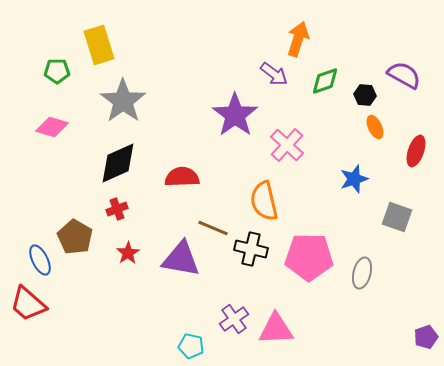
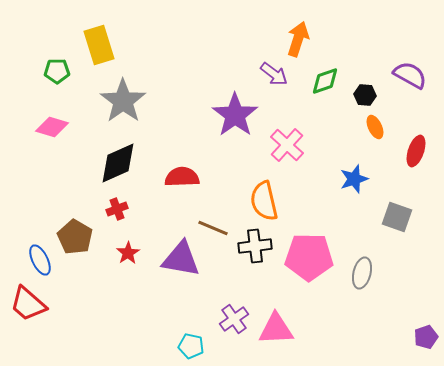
purple semicircle: moved 6 px right
black cross: moved 4 px right, 3 px up; rotated 20 degrees counterclockwise
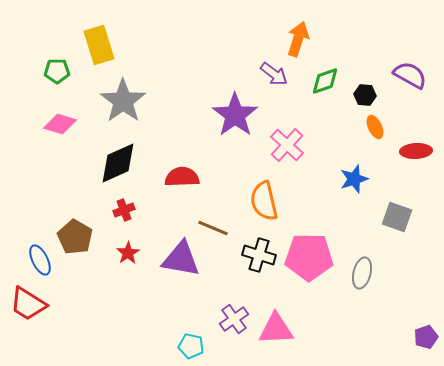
pink diamond: moved 8 px right, 3 px up
red ellipse: rotated 68 degrees clockwise
red cross: moved 7 px right, 1 px down
black cross: moved 4 px right, 9 px down; rotated 24 degrees clockwise
red trapezoid: rotated 9 degrees counterclockwise
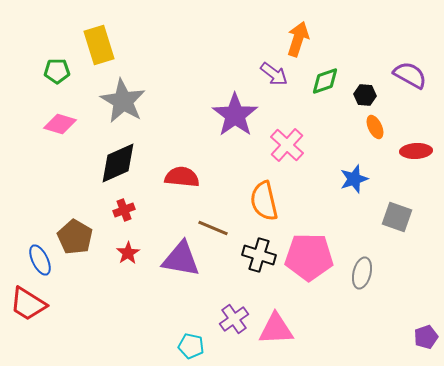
gray star: rotated 6 degrees counterclockwise
red semicircle: rotated 8 degrees clockwise
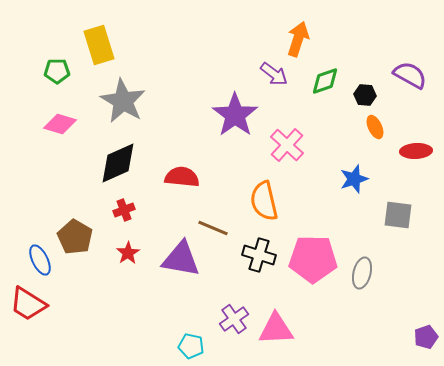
gray square: moved 1 px right, 2 px up; rotated 12 degrees counterclockwise
pink pentagon: moved 4 px right, 2 px down
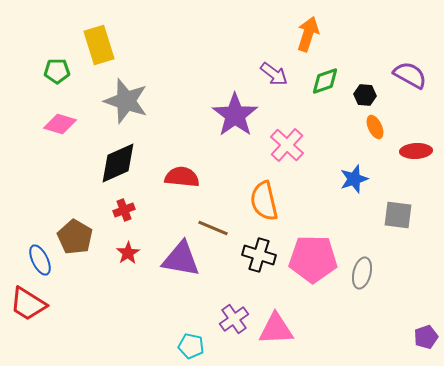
orange arrow: moved 10 px right, 5 px up
gray star: moved 3 px right; rotated 12 degrees counterclockwise
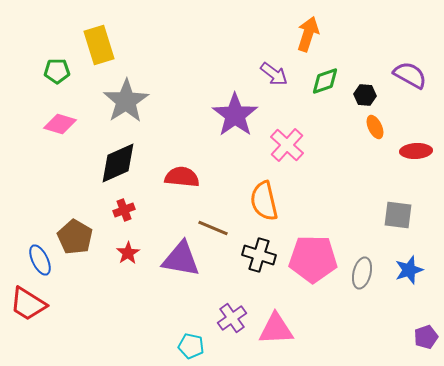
gray star: rotated 21 degrees clockwise
blue star: moved 55 px right, 91 px down
purple cross: moved 2 px left, 1 px up
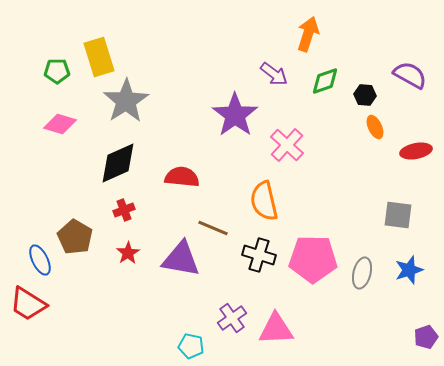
yellow rectangle: moved 12 px down
red ellipse: rotated 8 degrees counterclockwise
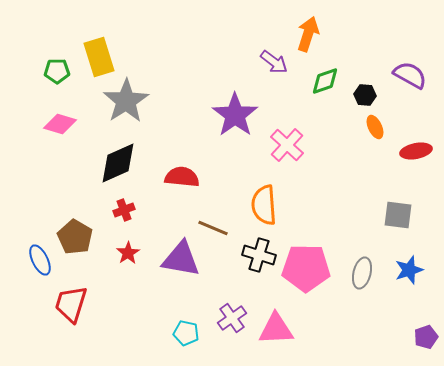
purple arrow: moved 12 px up
orange semicircle: moved 4 px down; rotated 9 degrees clockwise
pink pentagon: moved 7 px left, 9 px down
red trapezoid: moved 43 px right; rotated 75 degrees clockwise
cyan pentagon: moved 5 px left, 13 px up
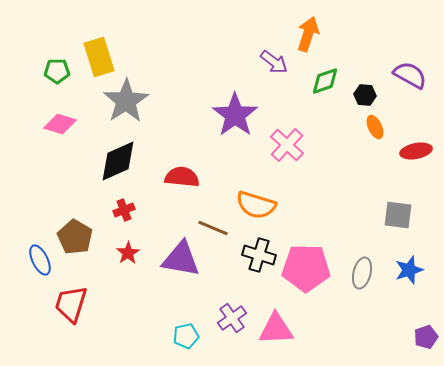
black diamond: moved 2 px up
orange semicircle: moved 8 px left; rotated 69 degrees counterclockwise
cyan pentagon: moved 3 px down; rotated 25 degrees counterclockwise
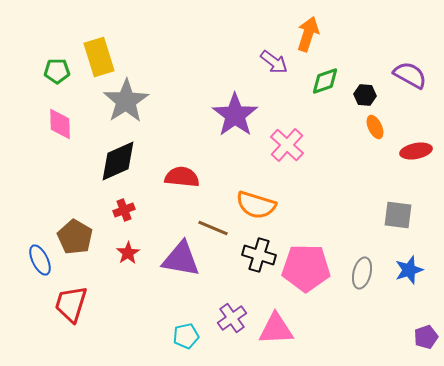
pink diamond: rotated 72 degrees clockwise
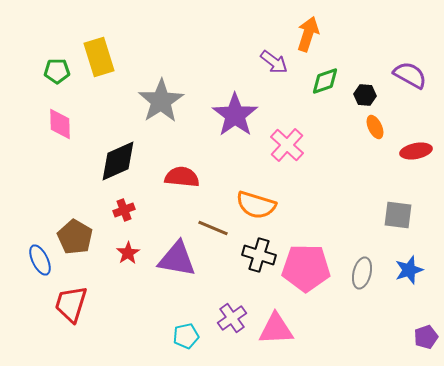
gray star: moved 35 px right
purple triangle: moved 4 px left
